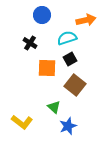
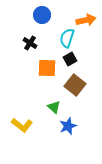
cyan semicircle: rotated 54 degrees counterclockwise
yellow L-shape: moved 3 px down
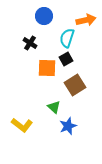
blue circle: moved 2 px right, 1 px down
black square: moved 4 px left
brown square: rotated 20 degrees clockwise
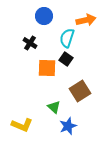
black square: rotated 24 degrees counterclockwise
brown square: moved 5 px right, 6 px down
yellow L-shape: rotated 15 degrees counterclockwise
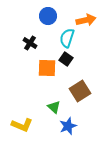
blue circle: moved 4 px right
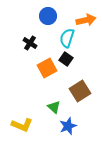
orange square: rotated 30 degrees counterclockwise
